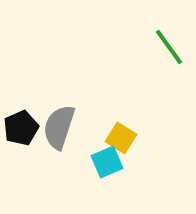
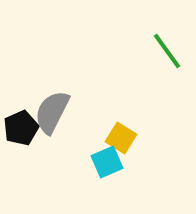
green line: moved 2 px left, 4 px down
gray semicircle: moved 7 px left, 15 px up; rotated 9 degrees clockwise
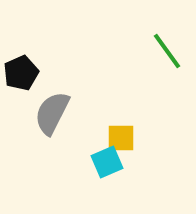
gray semicircle: moved 1 px down
black pentagon: moved 55 px up
yellow square: rotated 32 degrees counterclockwise
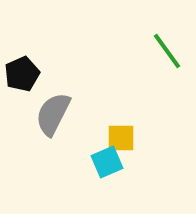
black pentagon: moved 1 px right, 1 px down
gray semicircle: moved 1 px right, 1 px down
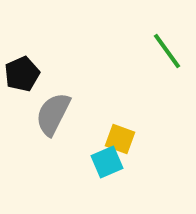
yellow square: moved 1 px left, 1 px down; rotated 20 degrees clockwise
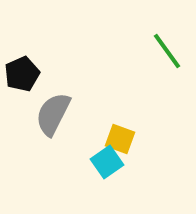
cyan square: rotated 12 degrees counterclockwise
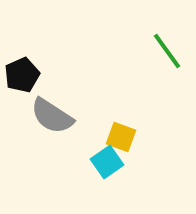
black pentagon: moved 1 px down
gray semicircle: moved 1 px left, 2 px down; rotated 84 degrees counterclockwise
yellow square: moved 1 px right, 2 px up
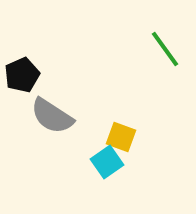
green line: moved 2 px left, 2 px up
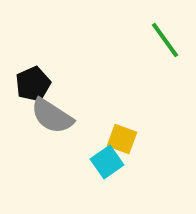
green line: moved 9 px up
black pentagon: moved 11 px right, 9 px down
yellow square: moved 1 px right, 2 px down
